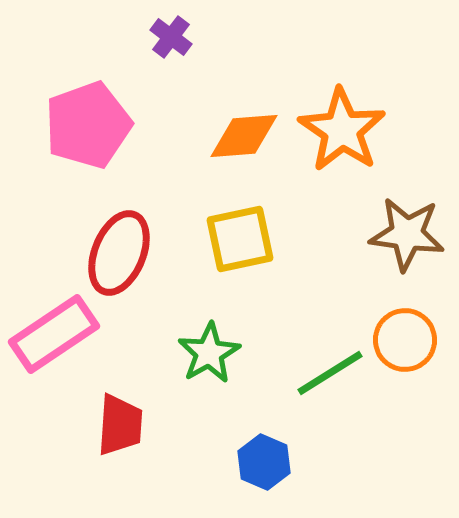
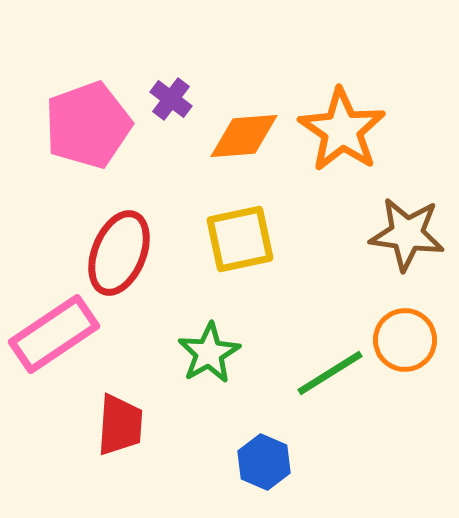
purple cross: moved 62 px down
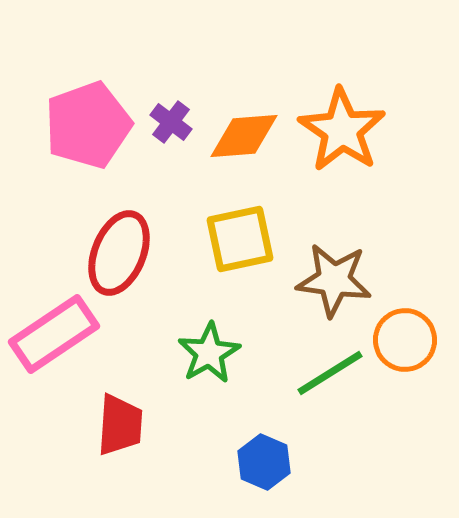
purple cross: moved 23 px down
brown star: moved 73 px left, 46 px down
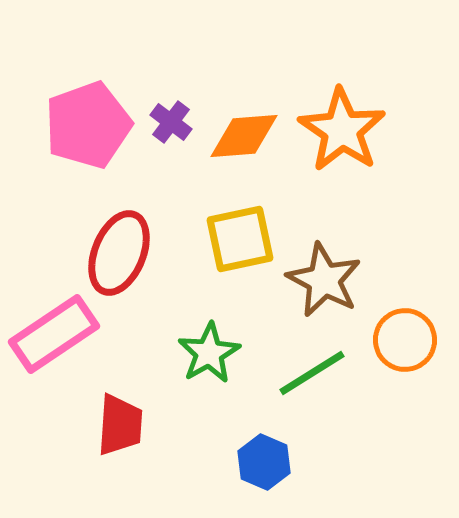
brown star: moved 10 px left; rotated 20 degrees clockwise
green line: moved 18 px left
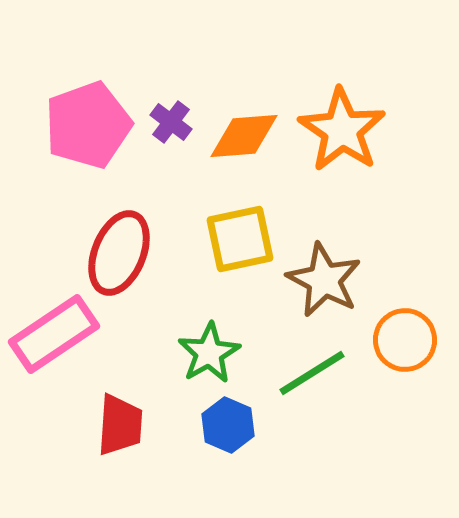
blue hexagon: moved 36 px left, 37 px up
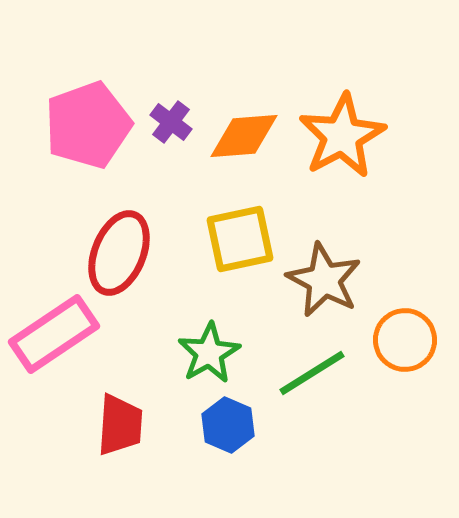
orange star: moved 6 px down; rotated 10 degrees clockwise
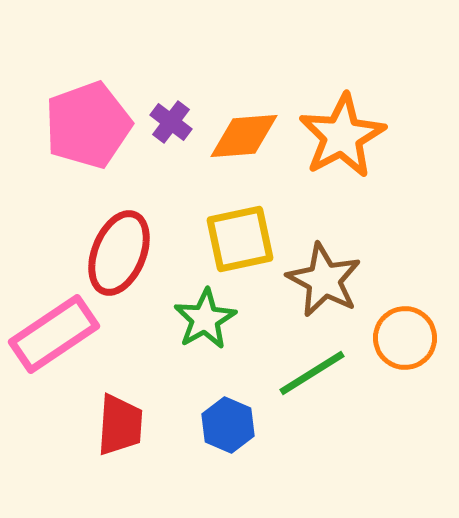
orange circle: moved 2 px up
green star: moved 4 px left, 34 px up
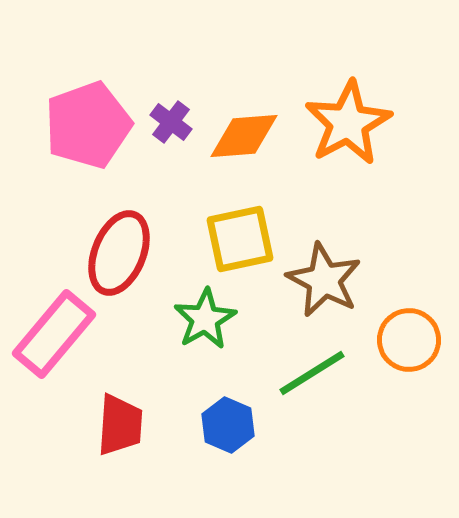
orange star: moved 6 px right, 13 px up
pink rectangle: rotated 16 degrees counterclockwise
orange circle: moved 4 px right, 2 px down
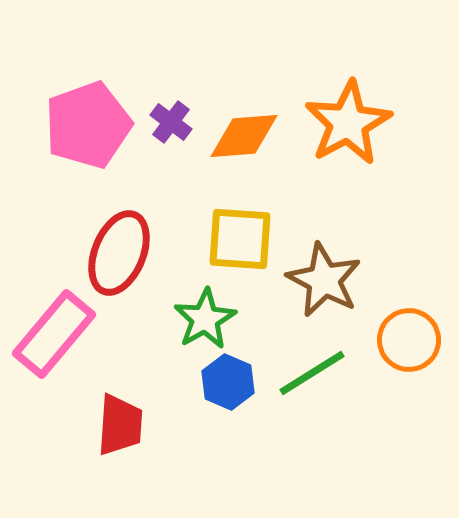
yellow square: rotated 16 degrees clockwise
blue hexagon: moved 43 px up
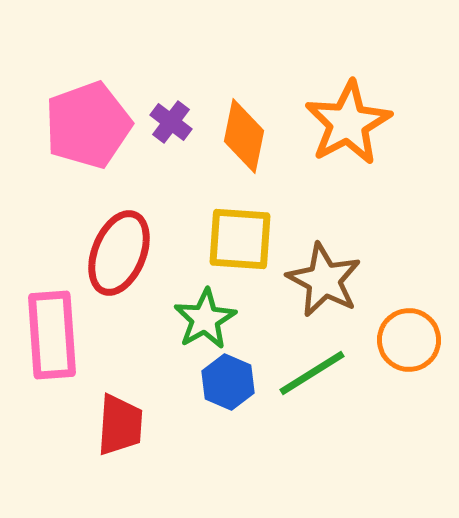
orange diamond: rotated 74 degrees counterclockwise
pink rectangle: moved 2 px left, 1 px down; rotated 44 degrees counterclockwise
